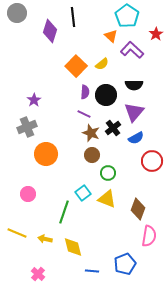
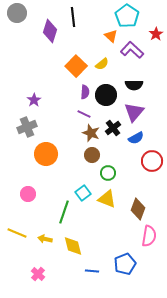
yellow diamond: moved 1 px up
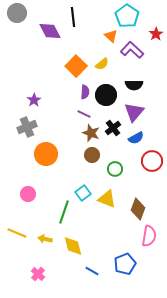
purple diamond: rotated 45 degrees counterclockwise
green circle: moved 7 px right, 4 px up
blue line: rotated 24 degrees clockwise
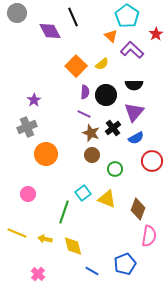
black line: rotated 18 degrees counterclockwise
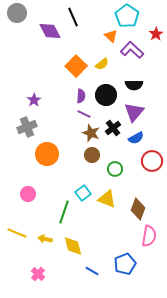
purple semicircle: moved 4 px left, 4 px down
orange circle: moved 1 px right
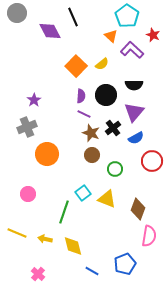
red star: moved 3 px left, 1 px down; rotated 16 degrees counterclockwise
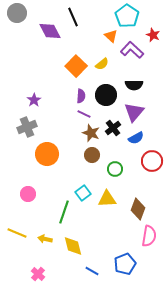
yellow triangle: rotated 24 degrees counterclockwise
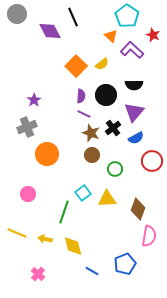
gray circle: moved 1 px down
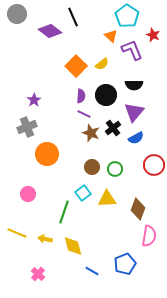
purple diamond: rotated 25 degrees counterclockwise
purple L-shape: rotated 25 degrees clockwise
brown circle: moved 12 px down
red circle: moved 2 px right, 4 px down
